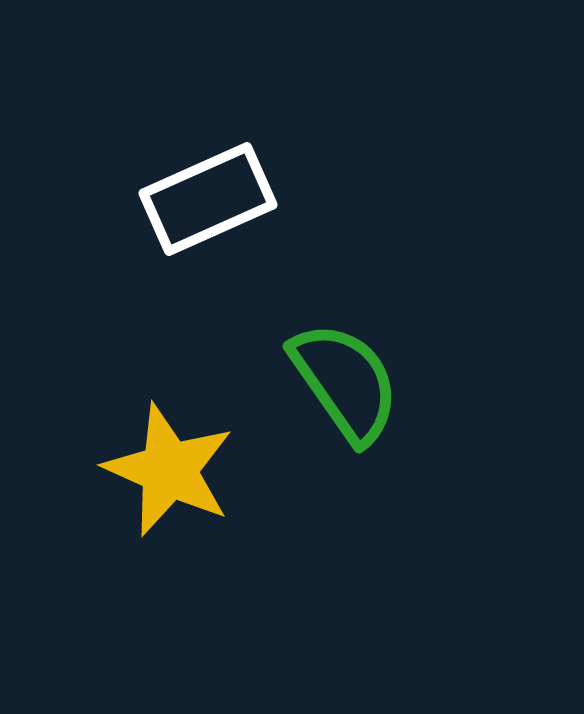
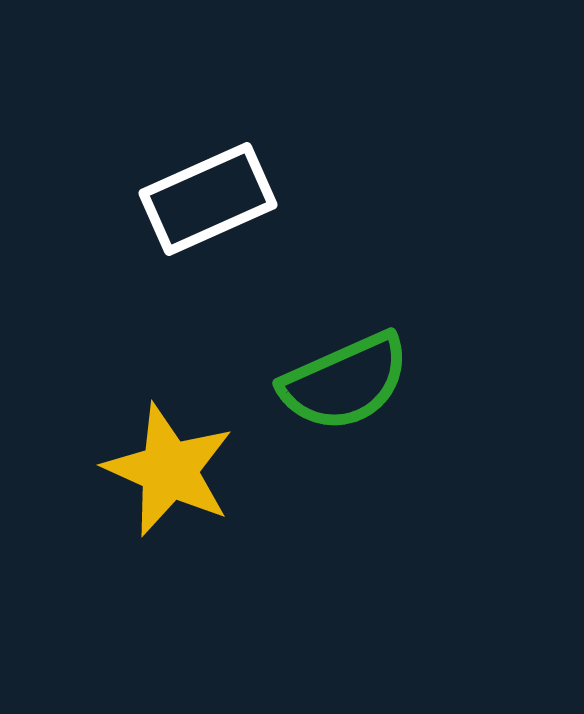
green semicircle: rotated 101 degrees clockwise
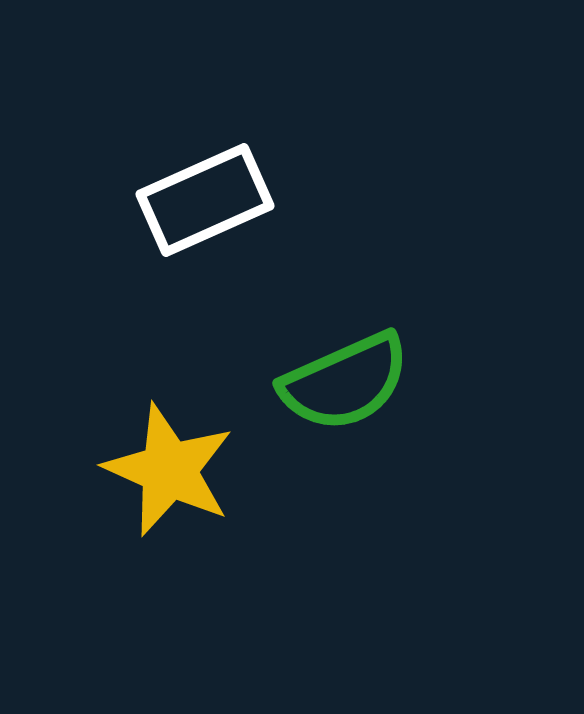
white rectangle: moved 3 px left, 1 px down
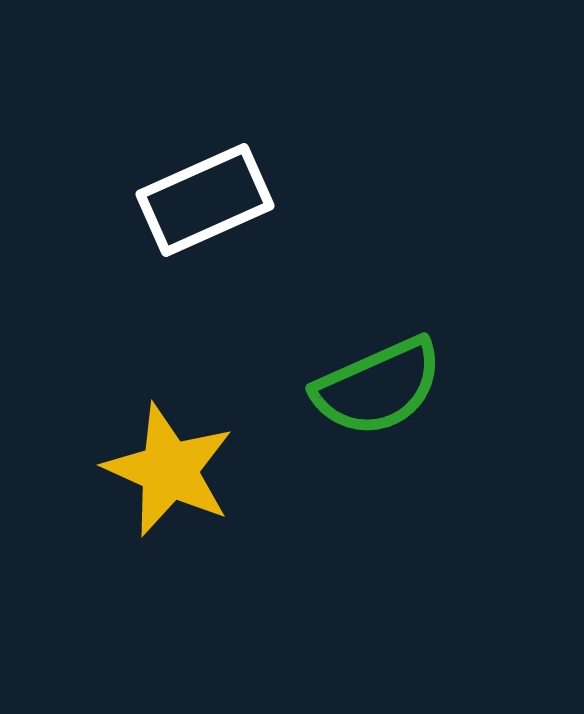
green semicircle: moved 33 px right, 5 px down
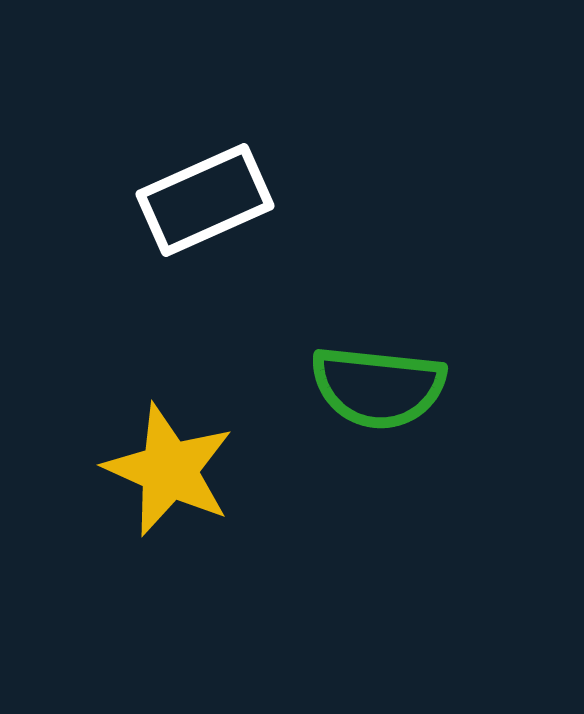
green semicircle: rotated 30 degrees clockwise
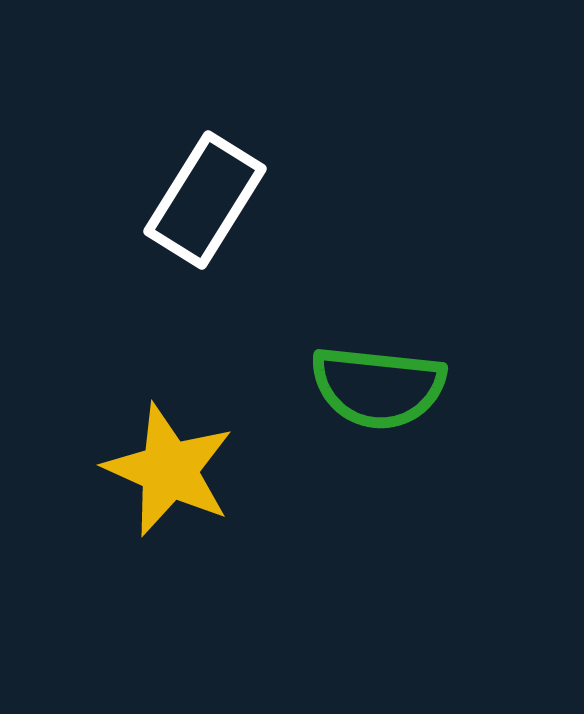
white rectangle: rotated 34 degrees counterclockwise
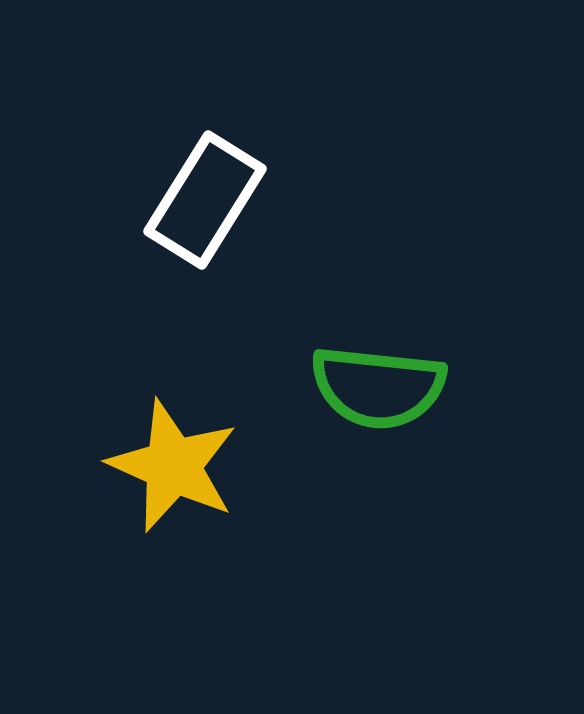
yellow star: moved 4 px right, 4 px up
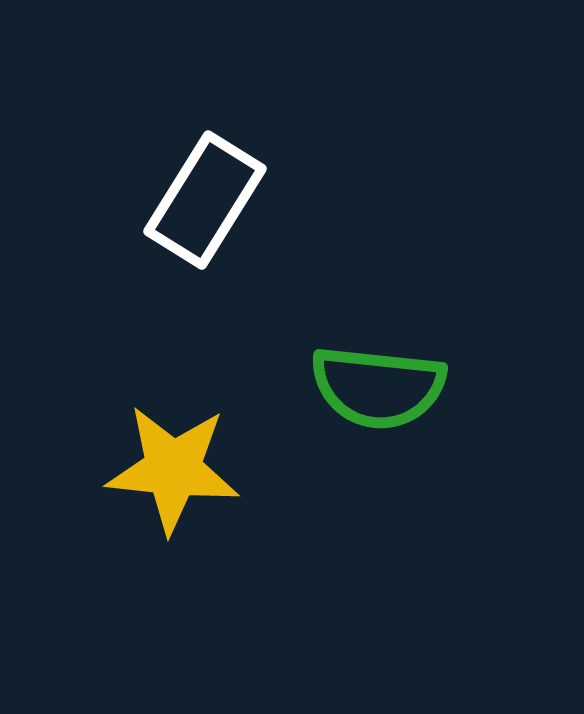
yellow star: moved 3 px down; rotated 18 degrees counterclockwise
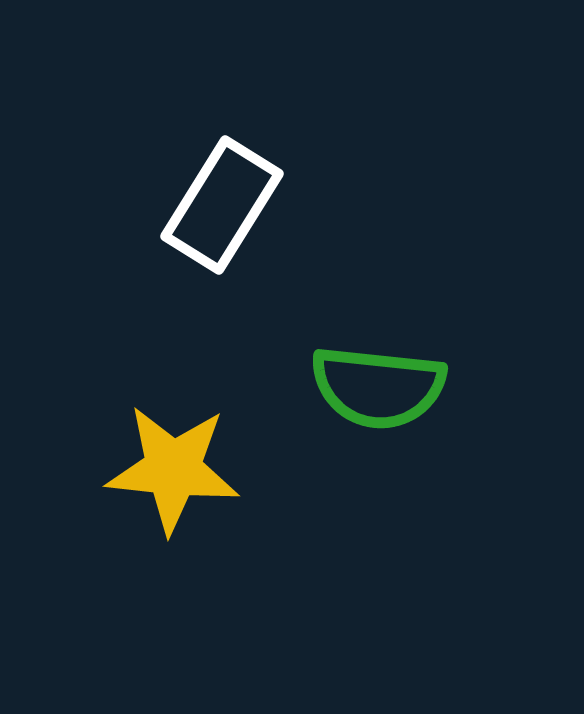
white rectangle: moved 17 px right, 5 px down
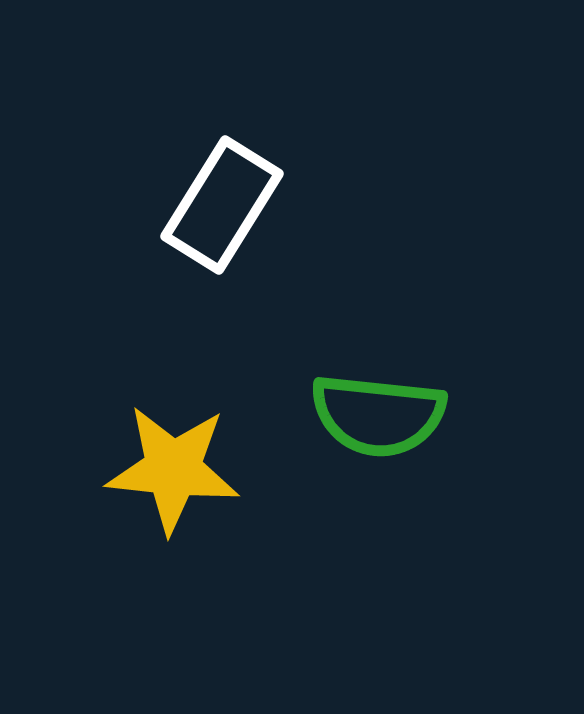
green semicircle: moved 28 px down
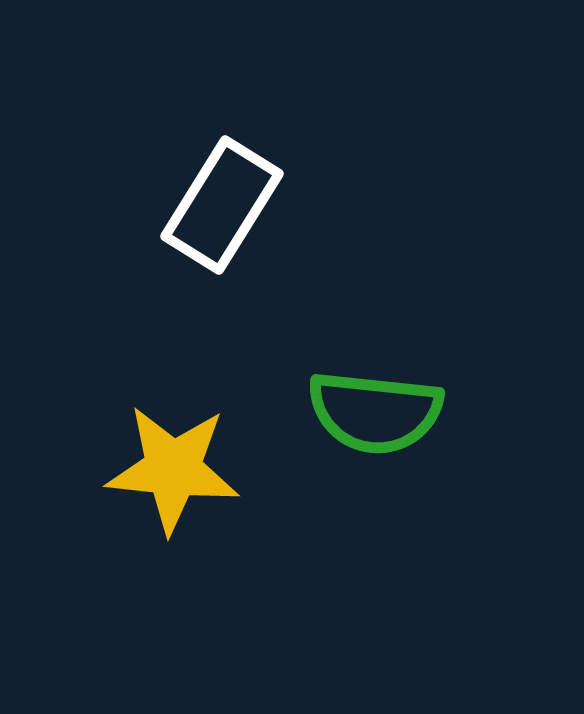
green semicircle: moved 3 px left, 3 px up
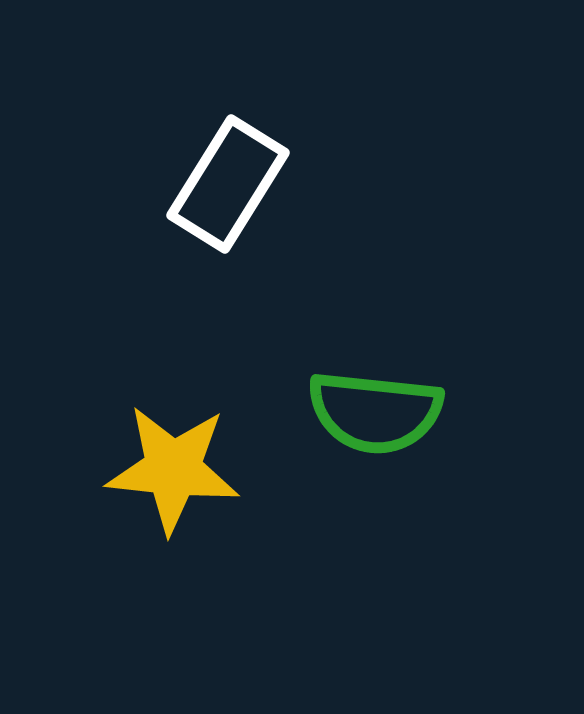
white rectangle: moved 6 px right, 21 px up
